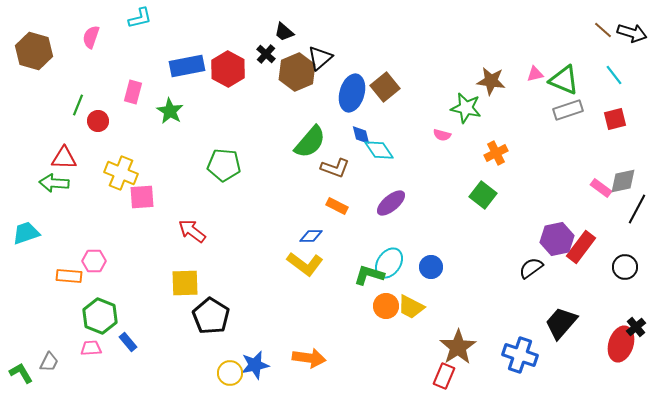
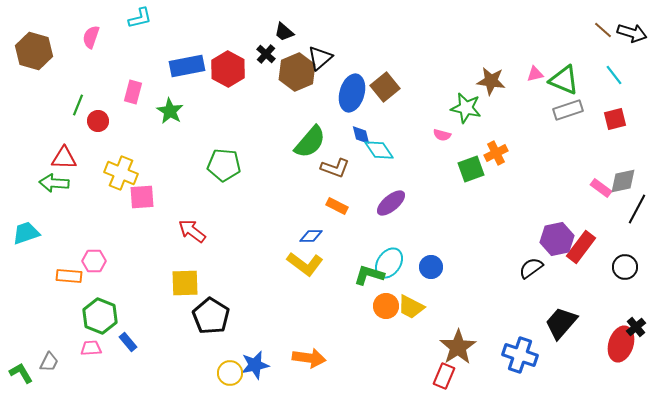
green square at (483, 195): moved 12 px left, 26 px up; rotated 32 degrees clockwise
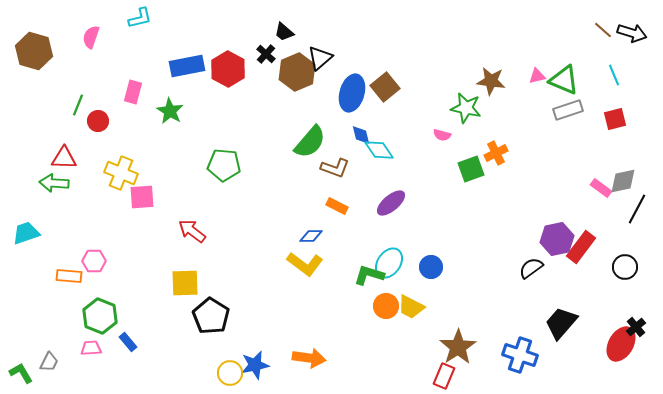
pink triangle at (535, 74): moved 2 px right, 2 px down
cyan line at (614, 75): rotated 15 degrees clockwise
red ellipse at (621, 344): rotated 12 degrees clockwise
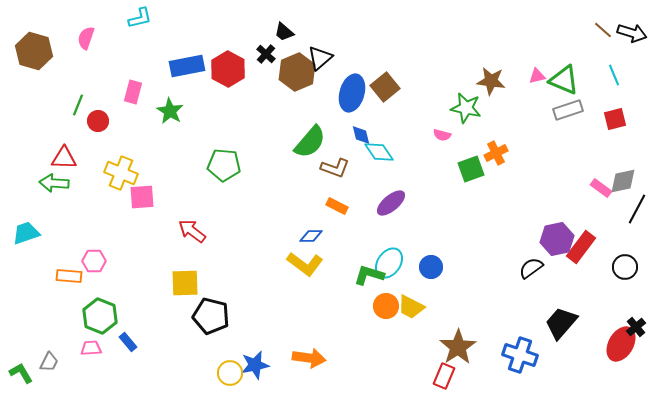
pink semicircle at (91, 37): moved 5 px left, 1 px down
cyan diamond at (379, 150): moved 2 px down
black pentagon at (211, 316): rotated 18 degrees counterclockwise
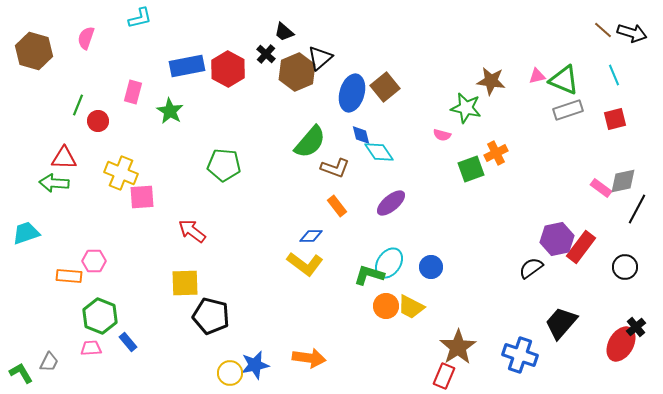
orange rectangle at (337, 206): rotated 25 degrees clockwise
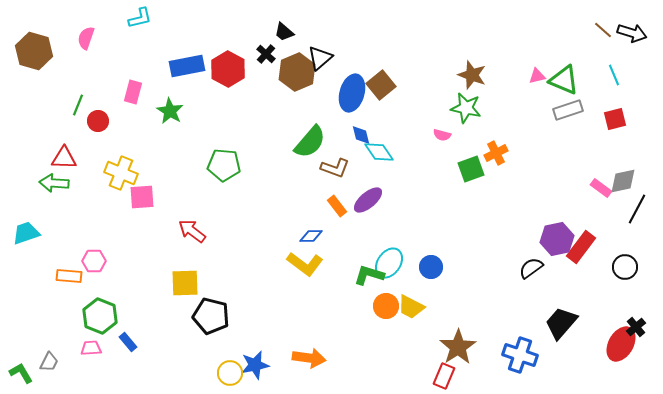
brown star at (491, 81): moved 19 px left, 6 px up; rotated 12 degrees clockwise
brown square at (385, 87): moved 4 px left, 2 px up
purple ellipse at (391, 203): moved 23 px left, 3 px up
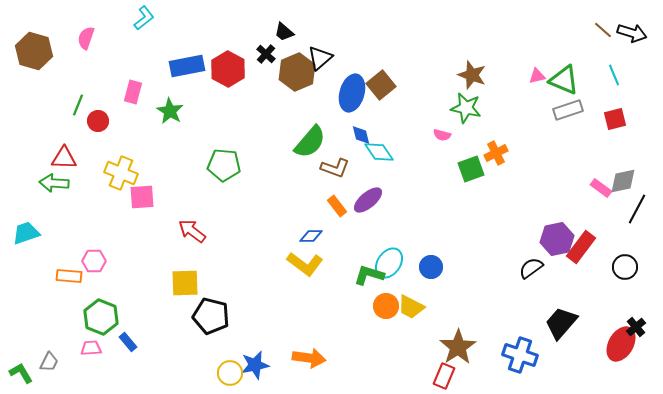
cyan L-shape at (140, 18): moved 4 px right; rotated 25 degrees counterclockwise
green hexagon at (100, 316): moved 1 px right, 1 px down
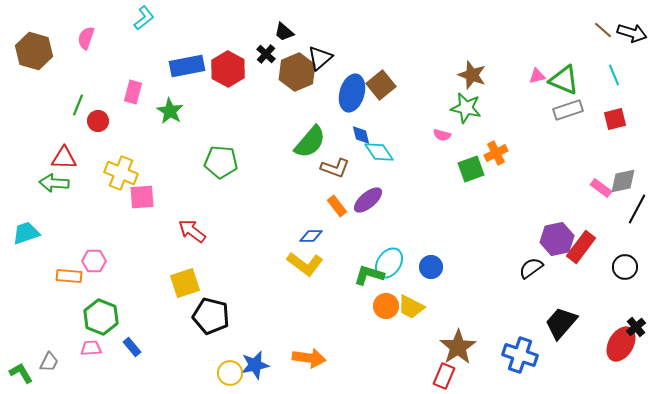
green pentagon at (224, 165): moved 3 px left, 3 px up
yellow square at (185, 283): rotated 16 degrees counterclockwise
blue rectangle at (128, 342): moved 4 px right, 5 px down
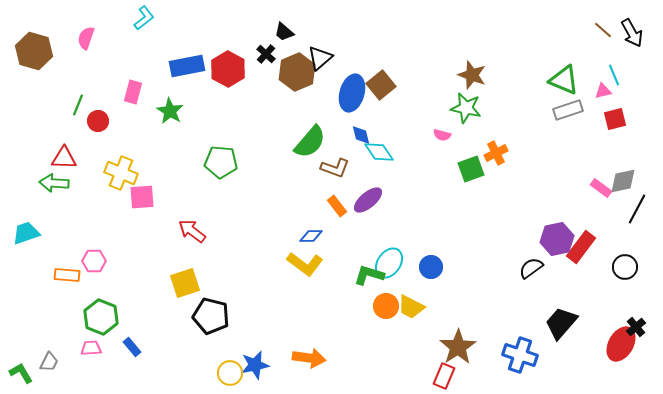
black arrow at (632, 33): rotated 44 degrees clockwise
pink triangle at (537, 76): moved 66 px right, 15 px down
orange rectangle at (69, 276): moved 2 px left, 1 px up
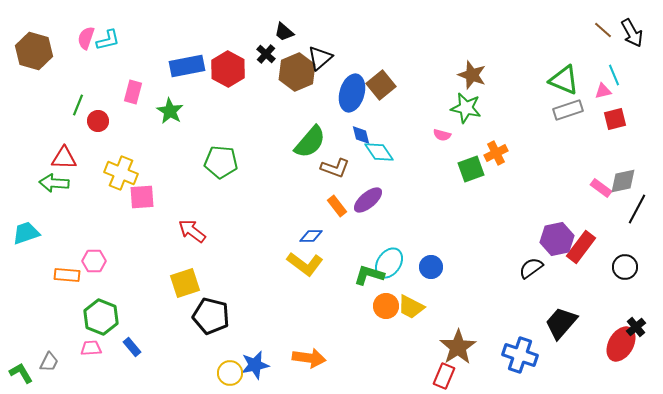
cyan L-shape at (144, 18): moved 36 px left, 22 px down; rotated 25 degrees clockwise
